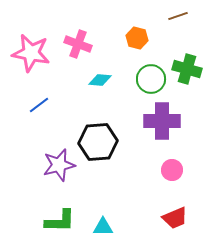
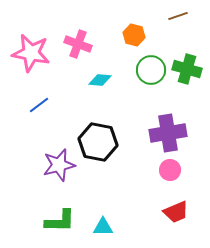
orange hexagon: moved 3 px left, 3 px up
green circle: moved 9 px up
purple cross: moved 6 px right, 12 px down; rotated 9 degrees counterclockwise
black hexagon: rotated 15 degrees clockwise
pink circle: moved 2 px left
red trapezoid: moved 1 px right, 6 px up
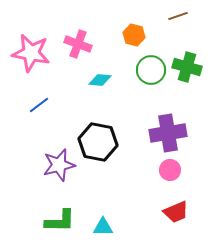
green cross: moved 2 px up
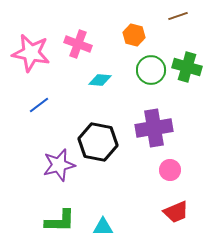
purple cross: moved 14 px left, 5 px up
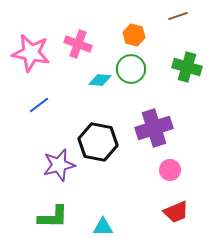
green circle: moved 20 px left, 1 px up
purple cross: rotated 9 degrees counterclockwise
green L-shape: moved 7 px left, 4 px up
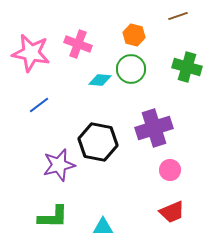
red trapezoid: moved 4 px left
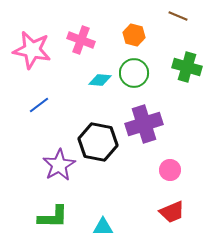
brown line: rotated 42 degrees clockwise
pink cross: moved 3 px right, 4 px up
pink star: moved 1 px right, 3 px up
green circle: moved 3 px right, 4 px down
purple cross: moved 10 px left, 4 px up
purple star: rotated 16 degrees counterclockwise
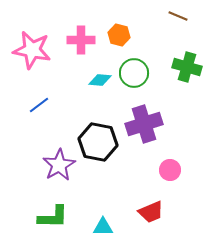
orange hexagon: moved 15 px left
pink cross: rotated 20 degrees counterclockwise
red trapezoid: moved 21 px left
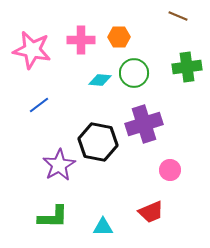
orange hexagon: moved 2 px down; rotated 15 degrees counterclockwise
green cross: rotated 24 degrees counterclockwise
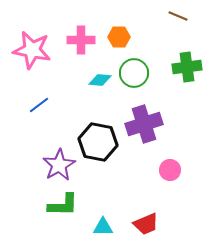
red trapezoid: moved 5 px left, 12 px down
green L-shape: moved 10 px right, 12 px up
